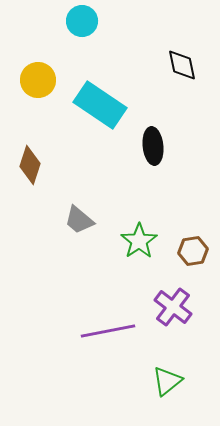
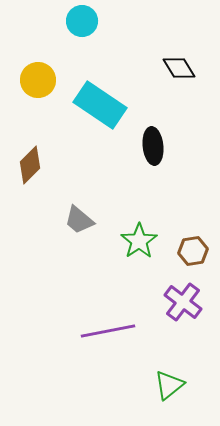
black diamond: moved 3 px left, 3 px down; rotated 20 degrees counterclockwise
brown diamond: rotated 27 degrees clockwise
purple cross: moved 10 px right, 5 px up
green triangle: moved 2 px right, 4 px down
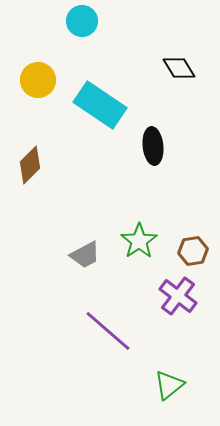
gray trapezoid: moved 6 px right, 35 px down; rotated 68 degrees counterclockwise
purple cross: moved 5 px left, 6 px up
purple line: rotated 52 degrees clockwise
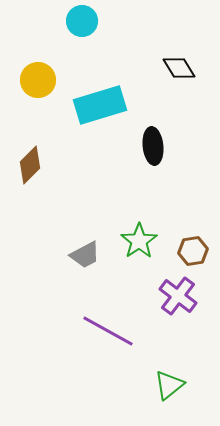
cyan rectangle: rotated 51 degrees counterclockwise
purple line: rotated 12 degrees counterclockwise
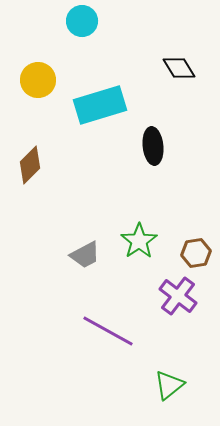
brown hexagon: moved 3 px right, 2 px down
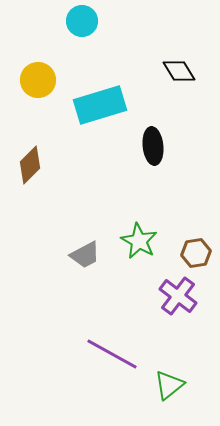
black diamond: moved 3 px down
green star: rotated 9 degrees counterclockwise
purple line: moved 4 px right, 23 px down
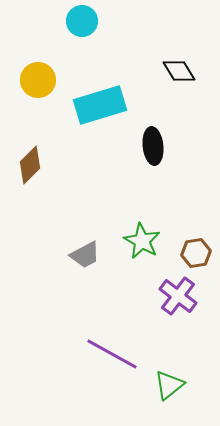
green star: moved 3 px right
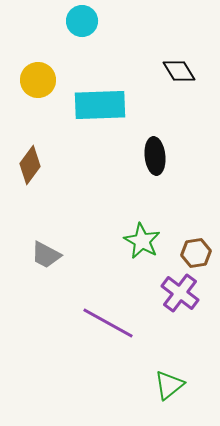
cyan rectangle: rotated 15 degrees clockwise
black ellipse: moved 2 px right, 10 px down
brown diamond: rotated 9 degrees counterclockwise
gray trapezoid: moved 39 px left; rotated 56 degrees clockwise
purple cross: moved 2 px right, 3 px up
purple line: moved 4 px left, 31 px up
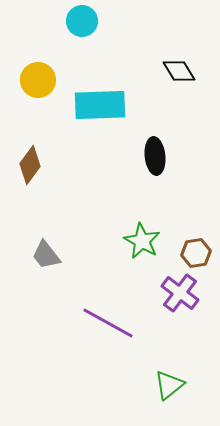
gray trapezoid: rotated 24 degrees clockwise
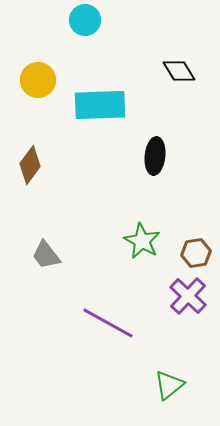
cyan circle: moved 3 px right, 1 px up
black ellipse: rotated 12 degrees clockwise
purple cross: moved 8 px right, 3 px down; rotated 6 degrees clockwise
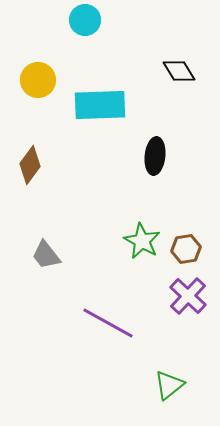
brown hexagon: moved 10 px left, 4 px up
